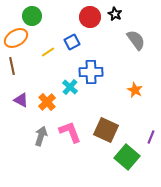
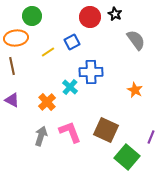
orange ellipse: rotated 25 degrees clockwise
purple triangle: moved 9 px left
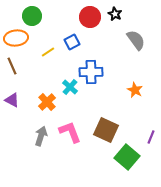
brown line: rotated 12 degrees counterclockwise
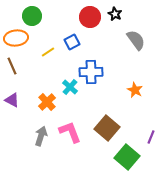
brown square: moved 1 px right, 2 px up; rotated 15 degrees clockwise
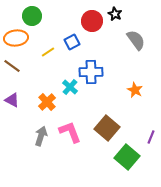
red circle: moved 2 px right, 4 px down
brown line: rotated 30 degrees counterclockwise
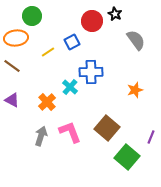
orange star: rotated 28 degrees clockwise
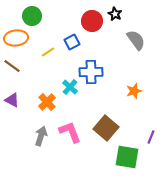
orange star: moved 1 px left, 1 px down
brown square: moved 1 px left
green square: rotated 30 degrees counterclockwise
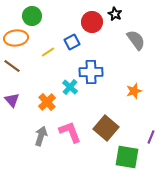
red circle: moved 1 px down
purple triangle: rotated 21 degrees clockwise
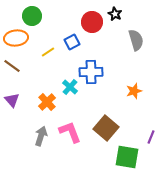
gray semicircle: rotated 20 degrees clockwise
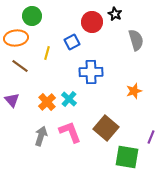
yellow line: moved 1 px left, 1 px down; rotated 40 degrees counterclockwise
brown line: moved 8 px right
cyan cross: moved 1 px left, 12 px down
